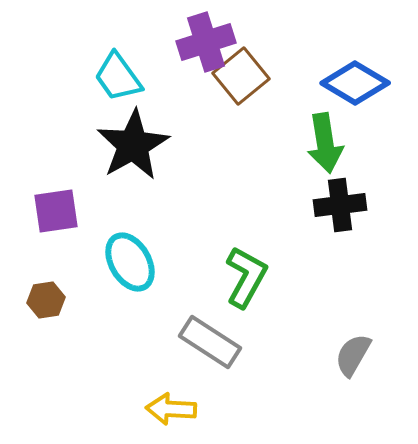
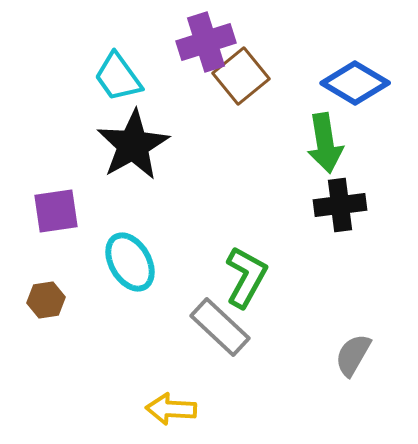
gray rectangle: moved 10 px right, 15 px up; rotated 10 degrees clockwise
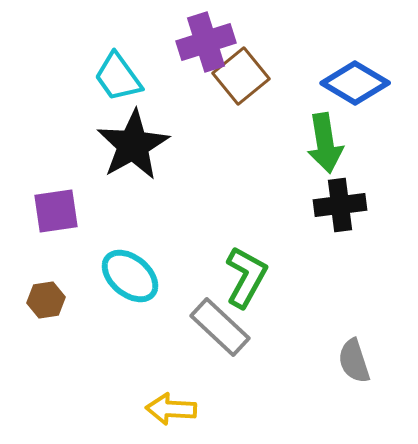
cyan ellipse: moved 14 px down; rotated 20 degrees counterclockwise
gray semicircle: moved 1 px right, 6 px down; rotated 48 degrees counterclockwise
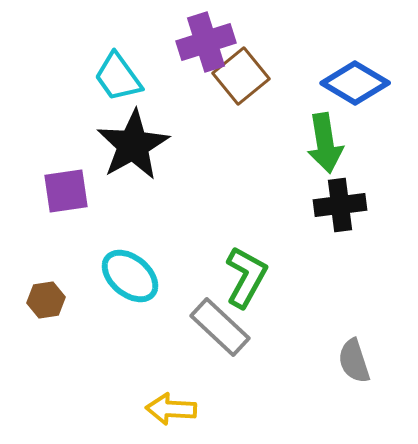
purple square: moved 10 px right, 20 px up
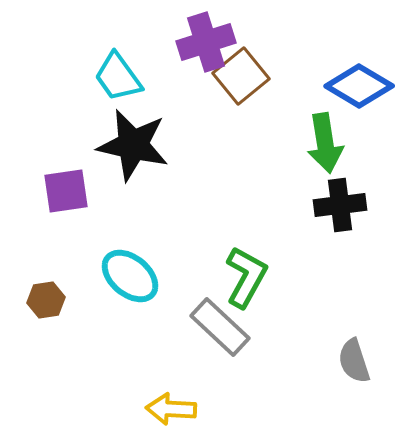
blue diamond: moved 4 px right, 3 px down
black star: rotated 30 degrees counterclockwise
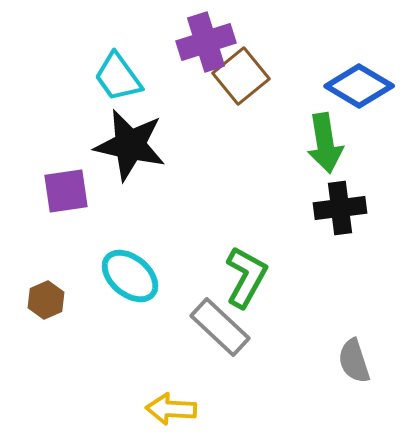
black star: moved 3 px left
black cross: moved 3 px down
brown hexagon: rotated 15 degrees counterclockwise
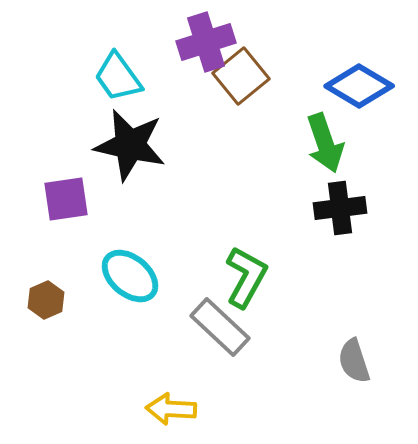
green arrow: rotated 10 degrees counterclockwise
purple square: moved 8 px down
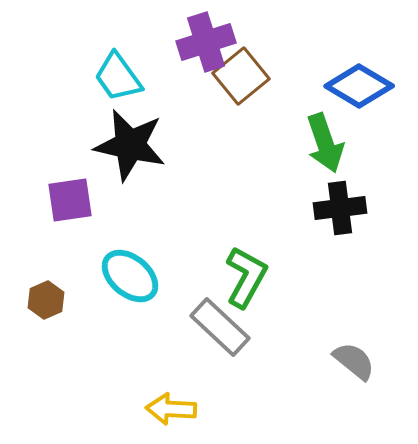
purple square: moved 4 px right, 1 px down
gray semicircle: rotated 147 degrees clockwise
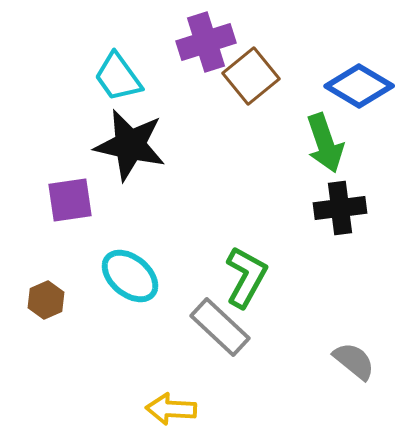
brown square: moved 10 px right
